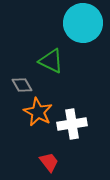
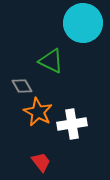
gray diamond: moved 1 px down
red trapezoid: moved 8 px left
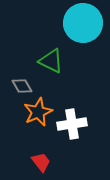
orange star: rotated 20 degrees clockwise
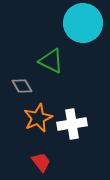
orange star: moved 6 px down
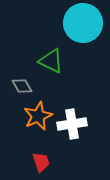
orange star: moved 2 px up
red trapezoid: rotated 20 degrees clockwise
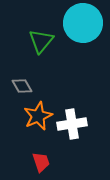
green triangle: moved 10 px left, 20 px up; rotated 44 degrees clockwise
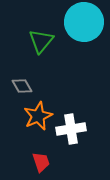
cyan circle: moved 1 px right, 1 px up
white cross: moved 1 px left, 5 px down
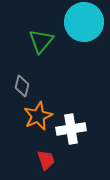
gray diamond: rotated 45 degrees clockwise
red trapezoid: moved 5 px right, 2 px up
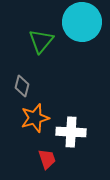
cyan circle: moved 2 px left
orange star: moved 3 px left, 2 px down; rotated 8 degrees clockwise
white cross: moved 3 px down; rotated 12 degrees clockwise
red trapezoid: moved 1 px right, 1 px up
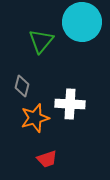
white cross: moved 1 px left, 28 px up
red trapezoid: rotated 90 degrees clockwise
